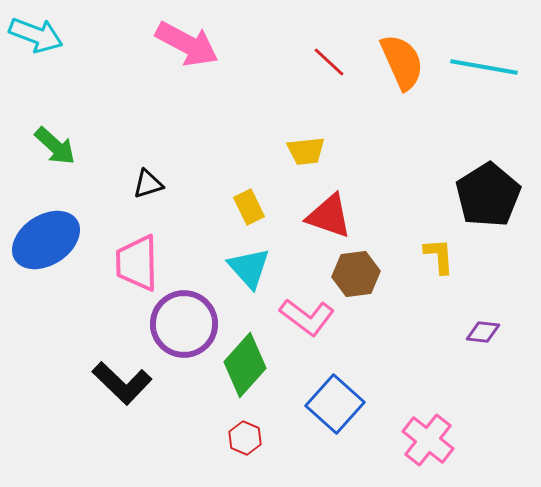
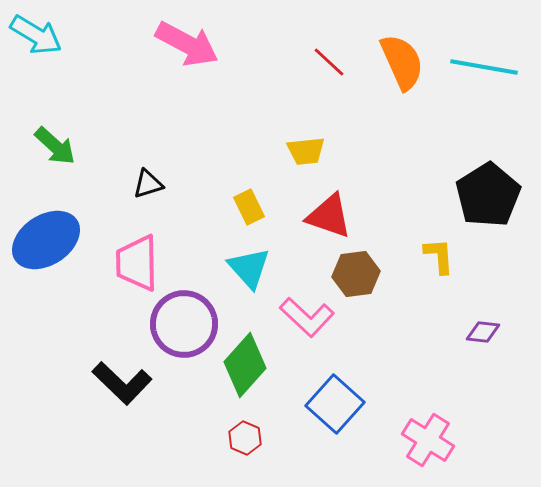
cyan arrow: rotated 10 degrees clockwise
pink L-shape: rotated 6 degrees clockwise
pink cross: rotated 6 degrees counterclockwise
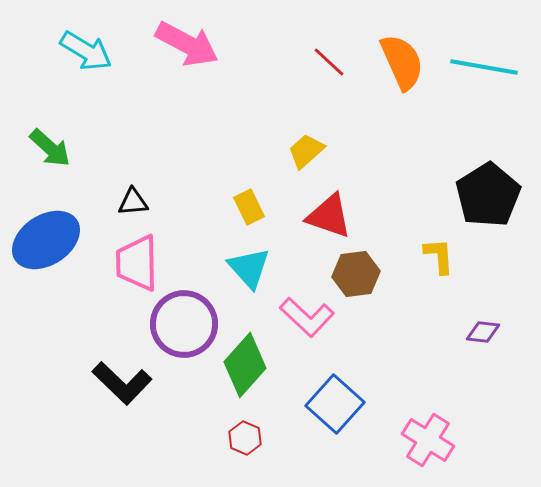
cyan arrow: moved 50 px right, 16 px down
green arrow: moved 5 px left, 2 px down
yellow trapezoid: rotated 144 degrees clockwise
black triangle: moved 15 px left, 18 px down; rotated 12 degrees clockwise
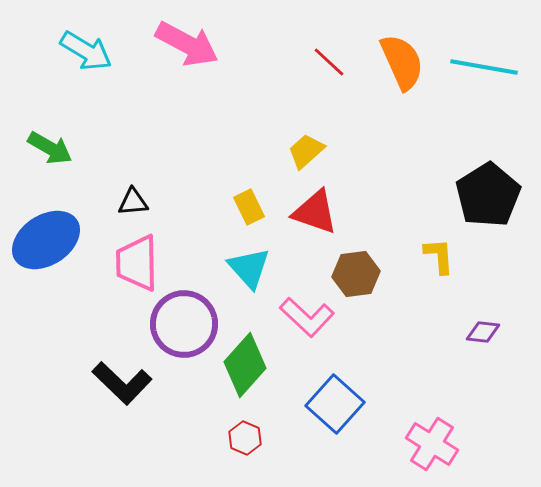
green arrow: rotated 12 degrees counterclockwise
red triangle: moved 14 px left, 4 px up
pink cross: moved 4 px right, 4 px down
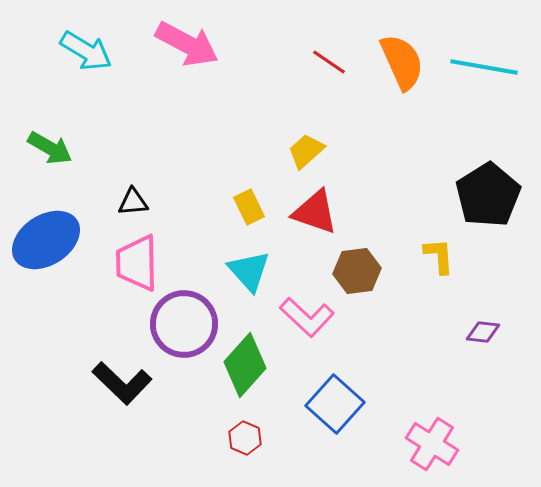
red line: rotated 9 degrees counterclockwise
cyan triangle: moved 3 px down
brown hexagon: moved 1 px right, 3 px up
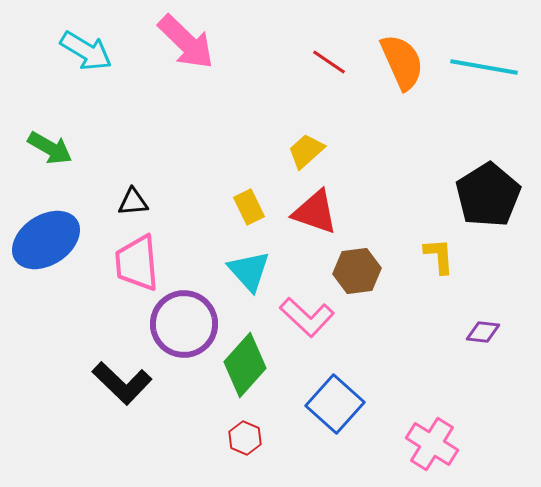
pink arrow: moved 1 px left, 2 px up; rotated 16 degrees clockwise
pink trapezoid: rotated 4 degrees counterclockwise
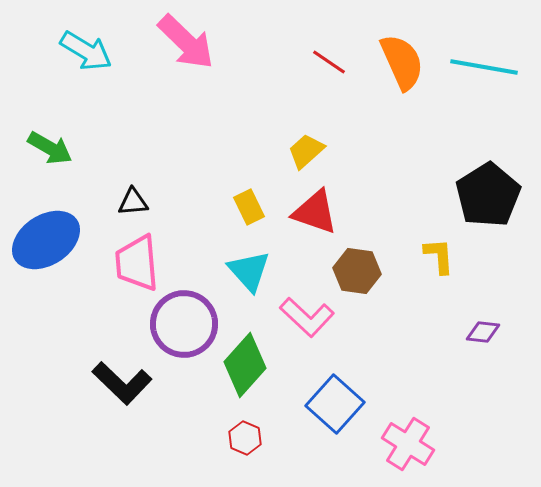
brown hexagon: rotated 15 degrees clockwise
pink cross: moved 24 px left
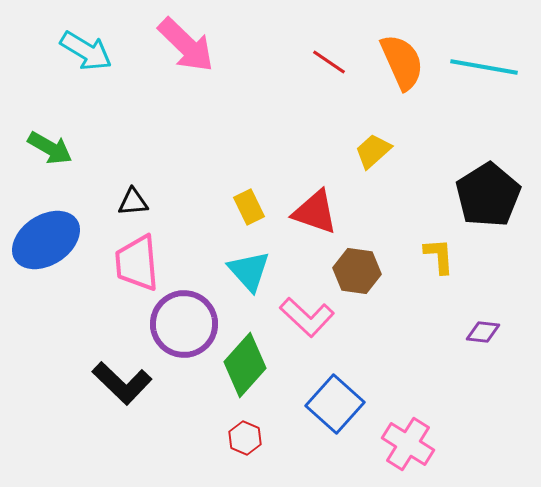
pink arrow: moved 3 px down
yellow trapezoid: moved 67 px right
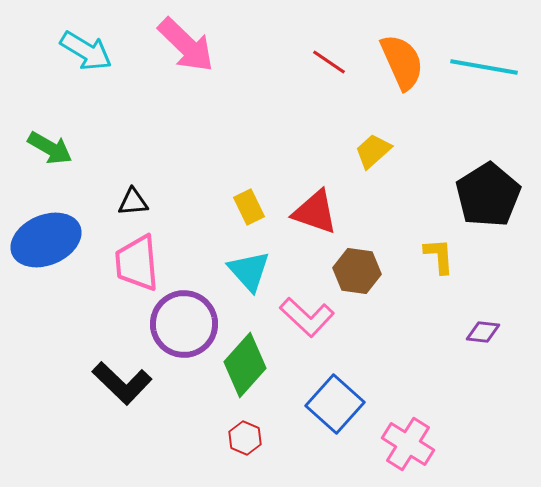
blue ellipse: rotated 10 degrees clockwise
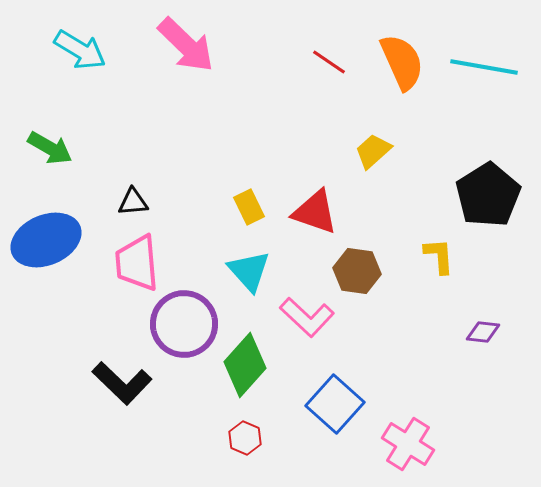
cyan arrow: moved 6 px left, 1 px up
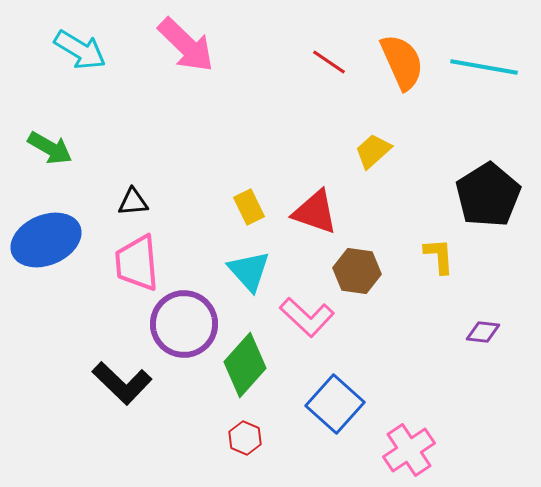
pink cross: moved 1 px right, 6 px down; rotated 24 degrees clockwise
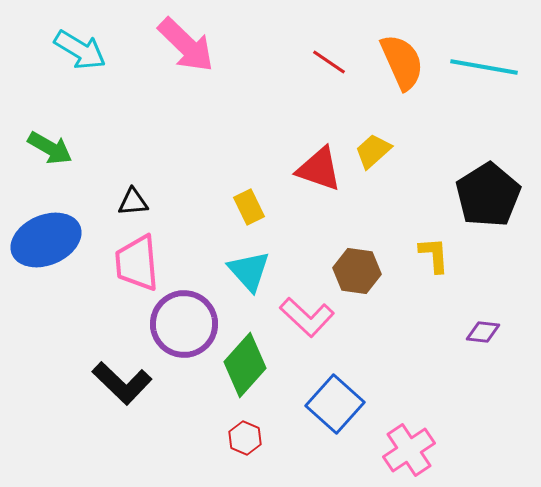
red triangle: moved 4 px right, 43 px up
yellow L-shape: moved 5 px left, 1 px up
